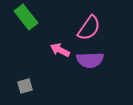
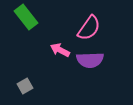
gray square: rotated 14 degrees counterclockwise
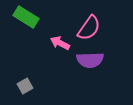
green rectangle: rotated 20 degrees counterclockwise
pink arrow: moved 7 px up
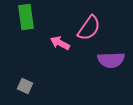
green rectangle: rotated 50 degrees clockwise
purple semicircle: moved 21 px right
gray square: rotated 35 degrees counterclockwise
